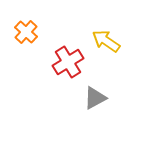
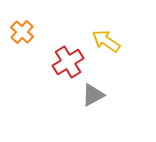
orange cross: moved 4 px left
gray triangle: moved 2 px left, 3 px up
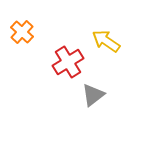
gray triangle: rotated 10 degrees counterclockwise
